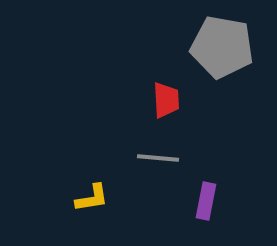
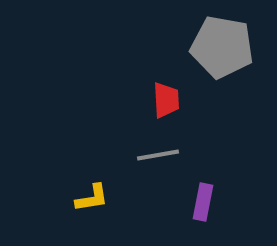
gray line: moved 3 px up; rotated 15 degrees counterclockwise
purple rectangle: moved 3 px left, 1 px down
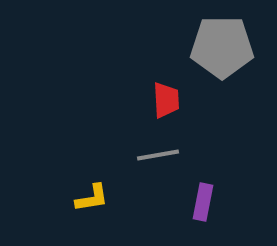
gray pentagon: rotated 10 degrees counterclockwise
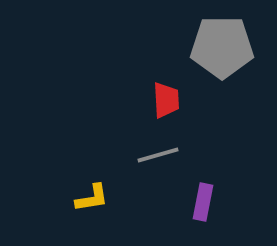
gray line: rotated 6 degrees counterclockwise
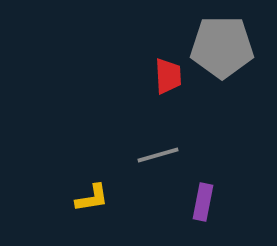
red trapezoid: moved 2 px right, 24 px up
